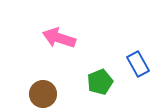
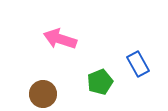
pink arrow: moved 1 px right, 1 px down
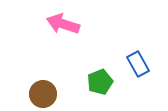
pink arrow: moved 3 px right, 15 px up
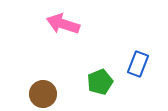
blue rectangle: rotated 50 degrees clockwise
